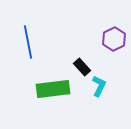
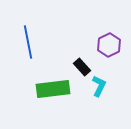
purple hexagon: moved 5 px left, 6 px down
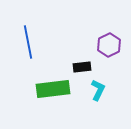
black rectangle: rotated 54 degrees counterclockwise
cyan L-shape: moved 1 px left, 4 px down
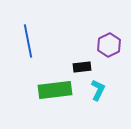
blue line: moved 1 px up
green rectangle: moved 2 px right, 1 px down
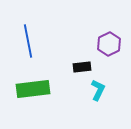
purple hexagon: moved 1 px up
green rectangle: moved 22 px left, 1 px up
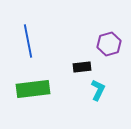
purple hexagon: rotated 10 degrees clockwise
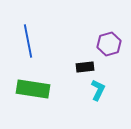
black rectangle: moved 3 px right
green rectangle: rotated 16 degrees clockwise
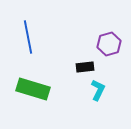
blue line: moved 4 px up
green rectangle: rotated 8 degrees clockwise
